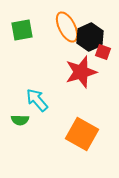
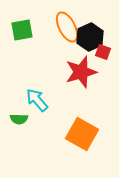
green semicircle: moved 1 px left, 1 px up
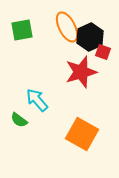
green semicircle: moved 1 px down; rotated 36 degrees clockwise
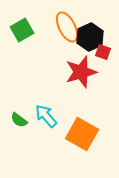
green square: rotated 20 degrees counterclockwise
cyan arrow: moved 9 px right, 16 px down
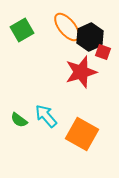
orange ellipse: rotated 12 degrees counterclockwise
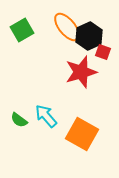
black hexagon: moved 1 px left, 1 px up
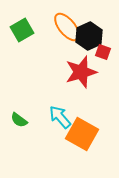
cyan arrow: moved 14 px right, 1 px down
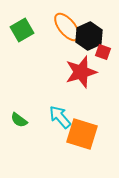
orange square: rotated 12 degrees counterclockwise
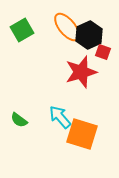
black hexagon: moved 1 px up
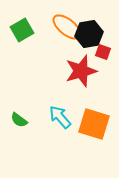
orange ellipse: rotated 12 degrees counterclockwise
black hexagon: moved 1 px up; rotated 16 degrees clockwise
red star: moved 1 px up
orange square: moved 12 px right, 10 px up
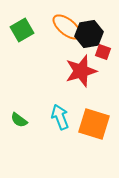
cyan arrow: rotated 20 degrees clockwise
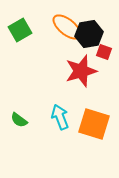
green square: moved 2 px left
red square: moved 1 px right
